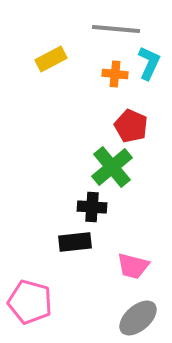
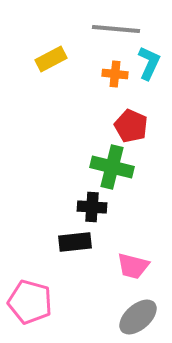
green cross: rotated 36 degrees counterclockwise
gray ellipse: moved 1 px up
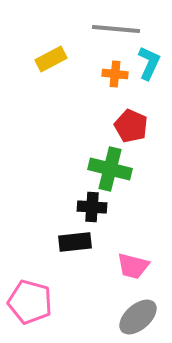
green cross: moved 2 px left, 2 px down
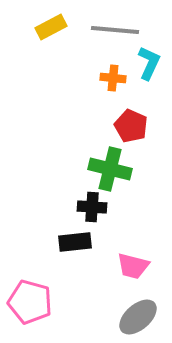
gray line: moved 1 px left, 1 px down
yellow rectangle: moved 32 px up
orange cross: moved 2 px left, 4 px down
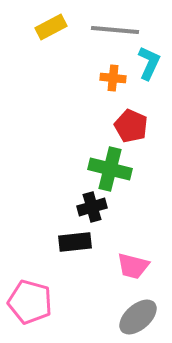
black cross: rotated 20 degrees counterclockwise
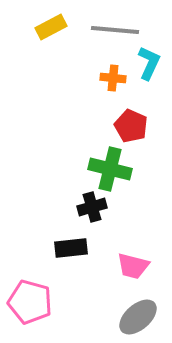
black rectangle: moved 4 px left, 6 px down
